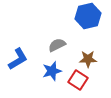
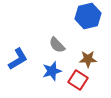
gray semicircle: rotated 108 degrees counterclockwise
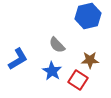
brown star: moved 2 px right, 1 px down
blue star: rotated 24 degrees counterclockwise
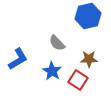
gray semicircle: moved 2 px up
brown star: moved 1 px left, 1 px up
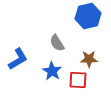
gray semicircle: rotated 12 degrees clockwise
red square: rotated 30 degrees counterclockwise
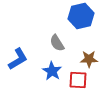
blue hexagon: moved 7 px left
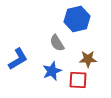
blue hexagon: moved 4 px left, 3 px down
brown star: moved 1 px left
blue star: rotated 18 degrees clockwise
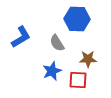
blue hexagon: rotated 15 degrees clockwise
blue L-shape: moved 3 px right, 22 px up
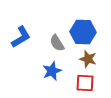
blue hexagon: moved 6 px right, 13 px down
brown star: rotated 18 degrees clockwise
red square: moved 7 px right, 3 px down
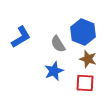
blue hexagon: rotated 20 degrees clockwise
gray semicircle: moved 1 px right, 1 px down
blue star: moved 2 px right
